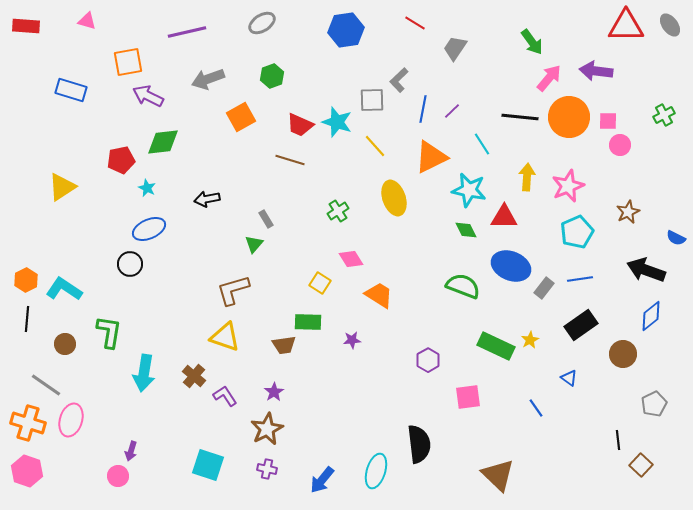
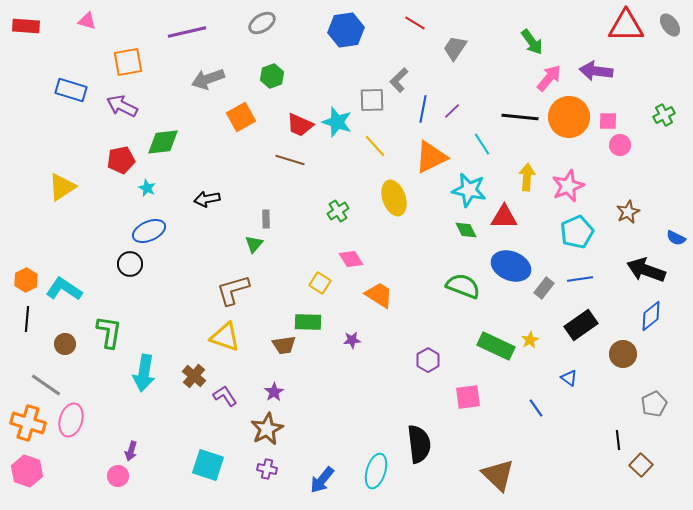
purple arrow at (148, 96): moved 26 px left, 10 px down
gray rectangle at (266, 219): rotated 30 degrees clockwise
blue ellipse at (149, 229): moved 2 px down
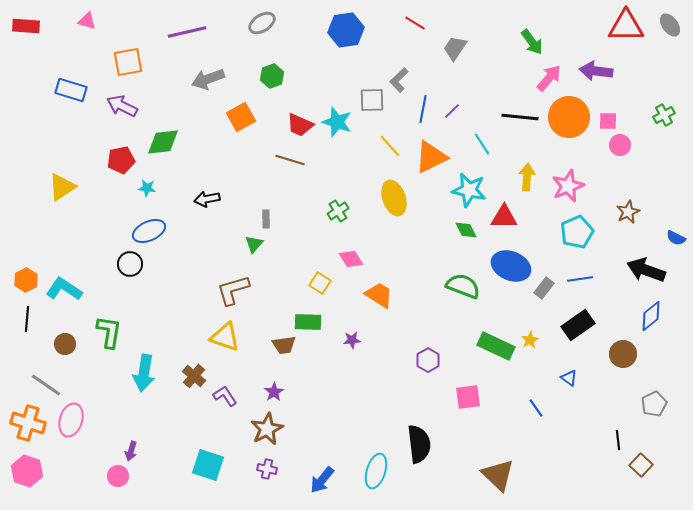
yellow line at (375, 146): moved 15 px right
cyan star at (147, 188): rotated 18 degrees counterclockwise
black rectangle at (581, 325): moved 3 px left
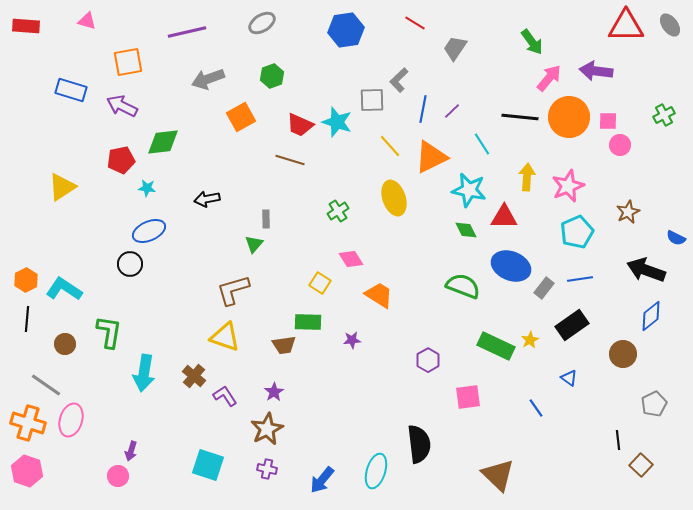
black rectangle at (578, 325): moved 6 px left
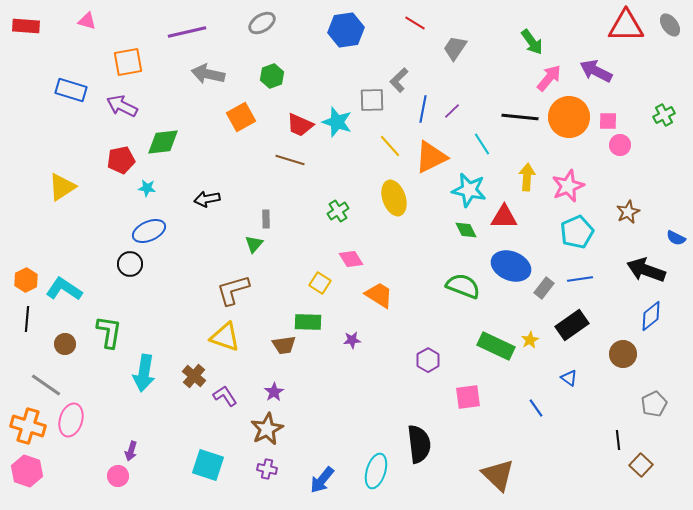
purple arrow at (596, 71): rotated 20 degrees clockwise
gray arrow at (208, 79): moved 5 px up; rotated 32 degrees clockwise
orange cross at (28, 423): moved 3 px down
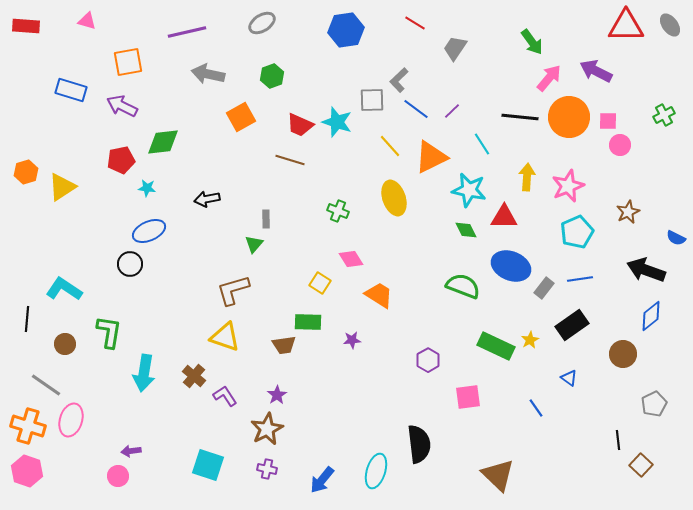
blue line at (423, 109): moved 7 px left; rotated 64 degrees counterclockwise
green cross at (338, 211): rotated 35 degrees counterclockwise
orange hexagon at (26, 280): moved 108 px up; rotated 10 degrees clockwise
purple star at (274, 392): moved 3 px right, 3 px down
purple arrow at (131, 451): rotated 66 degrees clockwise
